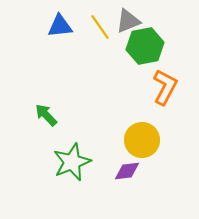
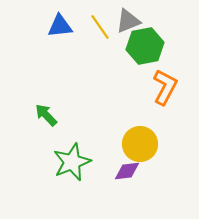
yellow circle: moved 2 px left, 4 px down
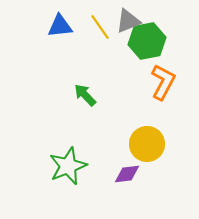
green hexagon: moved 2 px right, 5 px up
orange L-shape: moved 2 px left, 5 px up
green arrow: moved 39 px right, 20 px up
yellow circle: moved 7 px right
green star: moved 4 px left, 4 px down
purple diamond: moved 3 px down
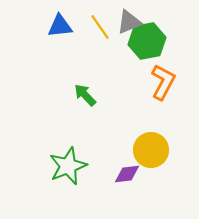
gray triangle: moved 1 px right, 1 px down
yellow circle: moved 4 px right, 6 px down
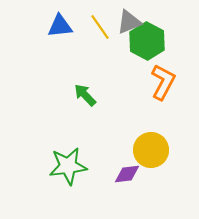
green hexagon: rotated 21 degrees counterclockwise
green star: rotated 15 degrees clockwise
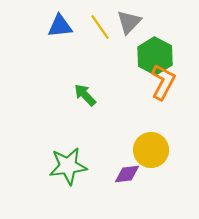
gray triangle: rotated 24 degrees counterclockwise
green hexagon: moved 8 px right, 15 px down
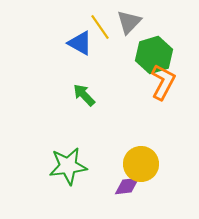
blue triangle: moved 20 px right, 17 px down; rotated 36 degrees clockwise
green hexagon: moved 1 px left, 1 px up; rotated 15 degrees clockwise
green arrow: moved 1 px left
yellow circle: moved 10 px left, 14 px down
purple diamond: moved 12 px down
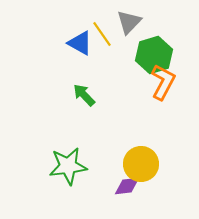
yellow line: moved 2 px right, 7 px down
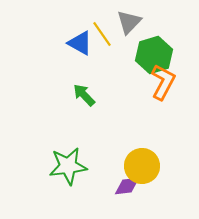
yellow circle: moved 1 px right, 2 px down
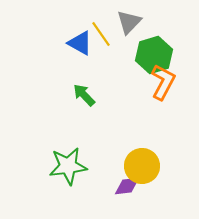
yellow line: moved 1 px left
